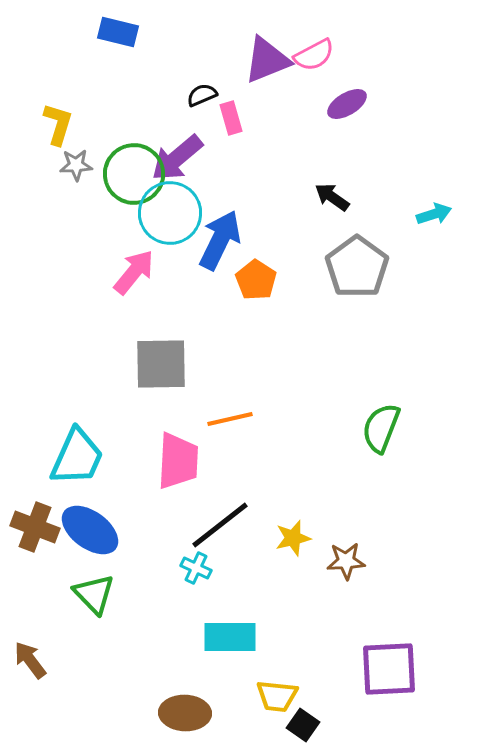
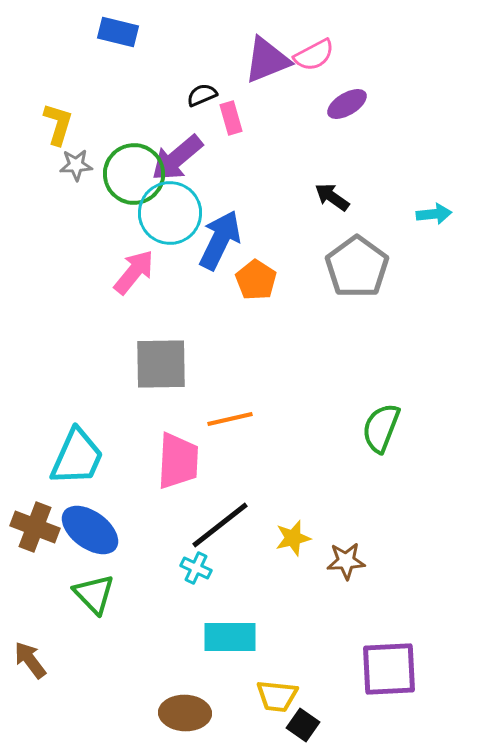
cyan arrow: rotated 12 degrees clockwise
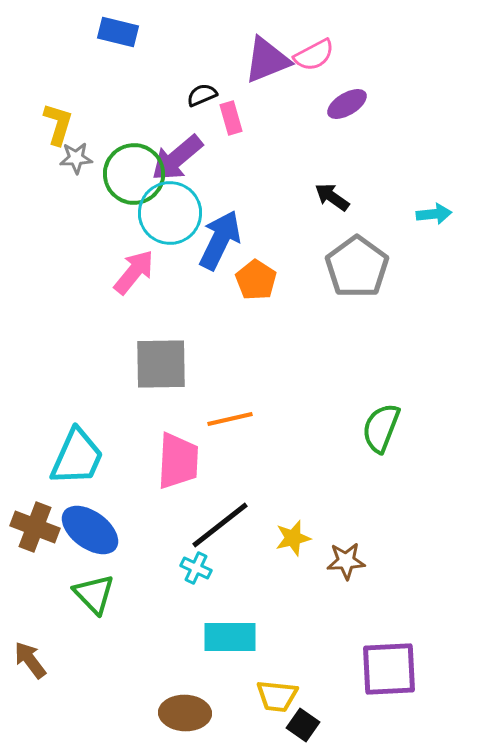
gray star: moved 7 px up
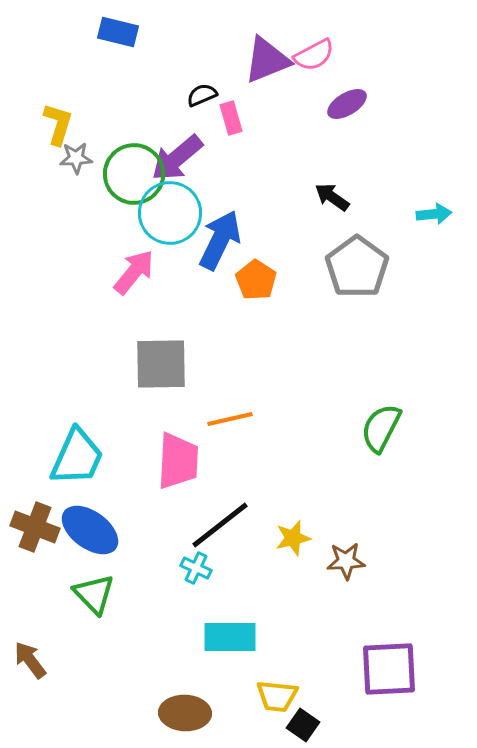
green semicircle: rotated 6 degrees clockwise
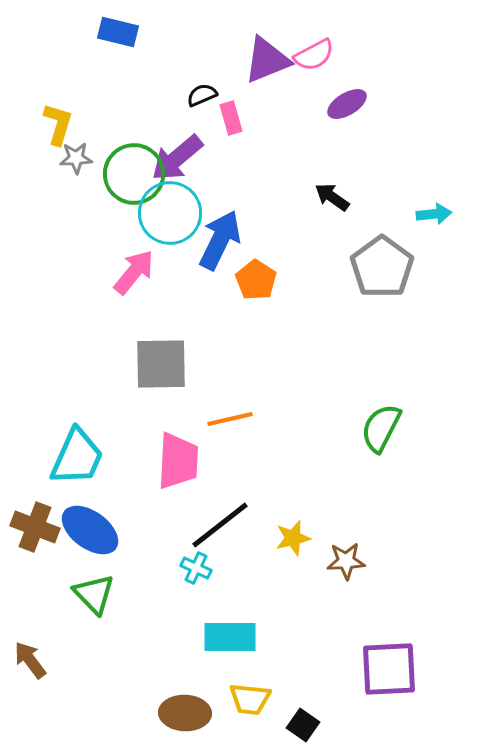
gray pentagon: moved 25 px right
yellow trapezoid: moved 27 px left, 3 px down
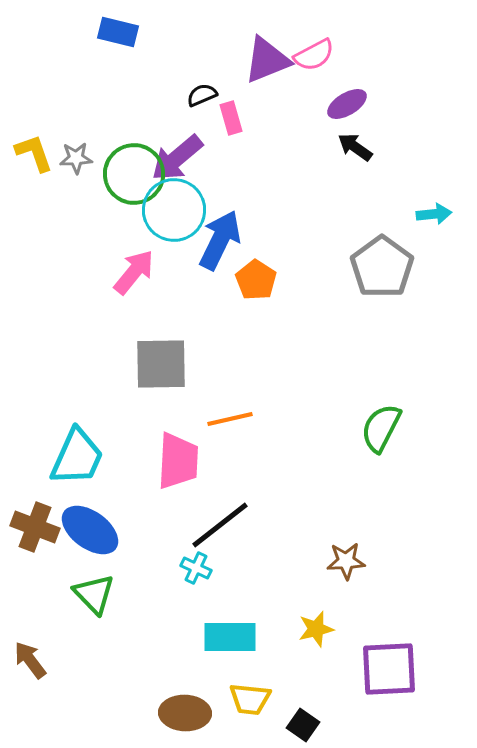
yellow L-shape: moved 24 px left, 29 px down; rotated 36 degrees counterclockwise
black arrow: moved 23 px right, 50 px up
cyan circle: moved 4 px right, 3 px up
yellow star: moved 23 px right, 91 px down
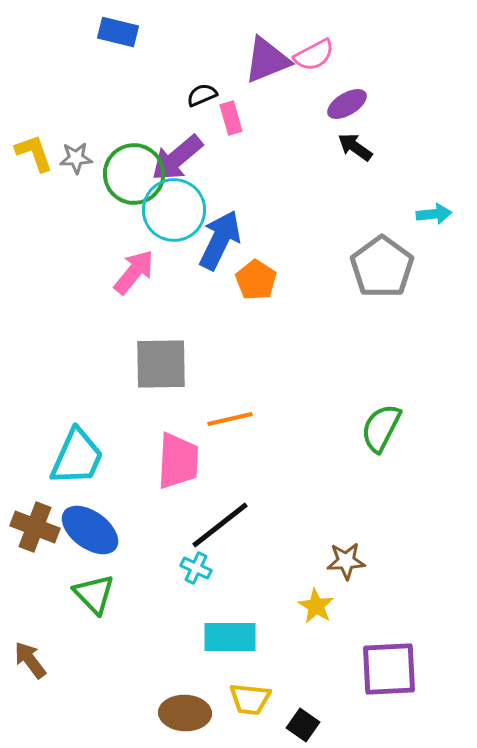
yellow star: moved 23 px up; rotated 27 degrees counterclockwise
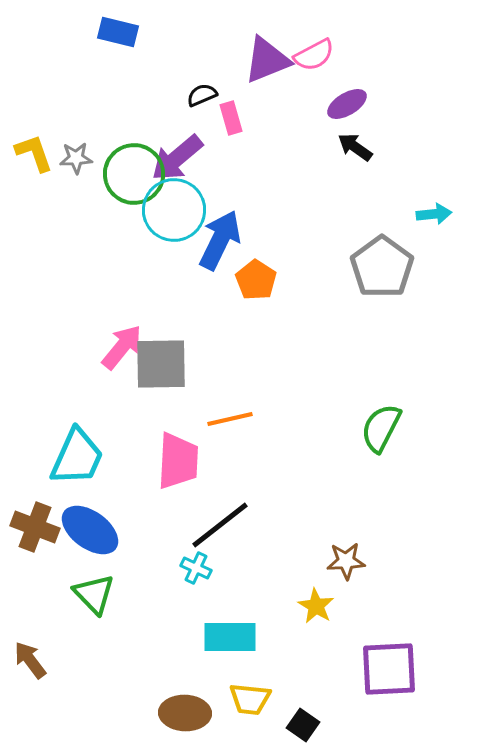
pink arrow: moved 12 px left, 75 px down
